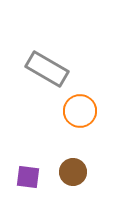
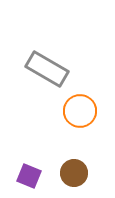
brown circle: moved 1 px right, 1 px down
purple square: moved 1 px right, 1 px up; rotated 15 degrees clockwise
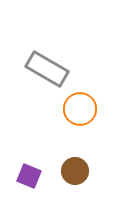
orange circle: moved 2 px up
brown circle: moved 1 px right, 2 px up
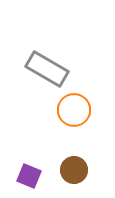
orange circle: moved 6 px left, 1 px down
brown circle: moved 1 px left, 1 px up
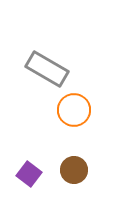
purple square: moved 2 px up; rotated 15 degrees clockwise
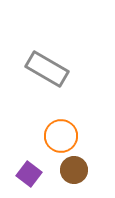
orange circle: moved 13 px left, 26 px down
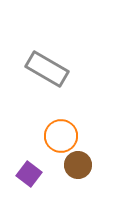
brown circle: moved 4 px right, 5 px up
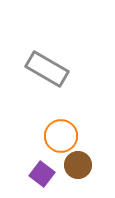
purple square: moved 13 px right
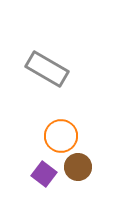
brown circle: moved 2 px down
purple square: moved 2 px right
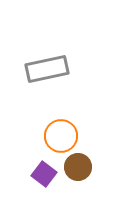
gray rectangle: rotated 42 degrees counterclockwise
